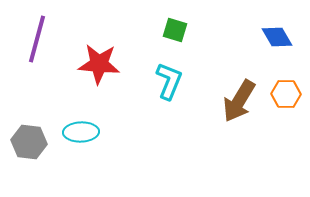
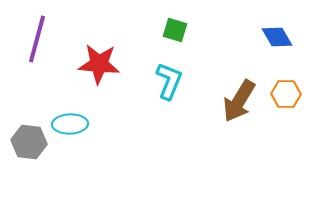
cyan ellipse: moved 11 px left, 8 px up
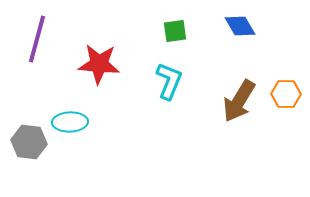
green square: moved 1 px down; rotated 25 degrees counterclockwise
blue diamond: moved 37 px left, 11 px up
cyan ellipse: moved 2 px up
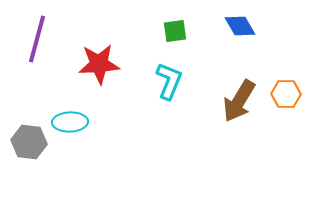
red star: rotated 9 degrees counterclockwise
